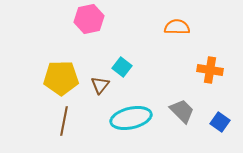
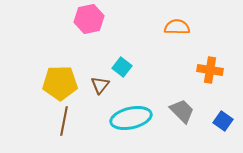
yellow pentagon: moved 1 px left, 5 px down
blue square: moved 3 px right, 1 px up
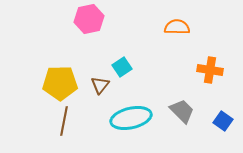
cyan square: rotated 18 degrees clockwise
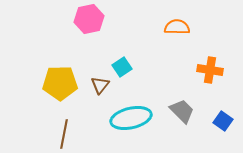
brown line: moved 13 px down
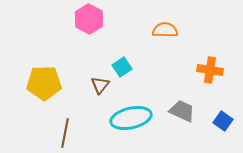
pink hexagon: rotated 20 degrees counterclockwise
orange semicircle: moved 12 px left, 3 px down
yellow pentagon: moved 16 px left
gray trapezoid: rotated 20 degrees counterclockwise
brown line: moved 1 px right, 1 px up
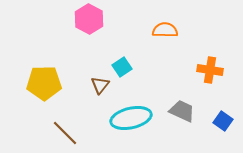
brown line: rotated 56 degrees counterclockwise
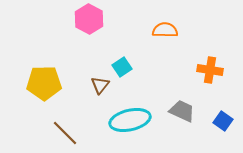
cyan ellipse: moved 1 px left, 2 px down
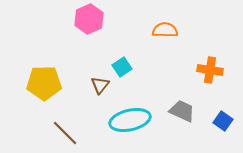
pink hexagon: rotated 8 degrees clockwise
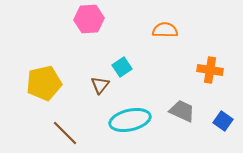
pink hexagon: rotated 20 degrees clockwise
yellow pentagon: rotated 12 degrees counterclockwise
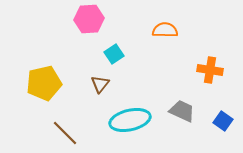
cyan square: moved 8 px left, 13 px up
brown triangle: moved 1 px up
